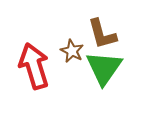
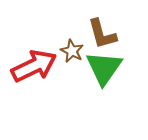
red arrow: rotated 81 degrees clockwise
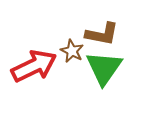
brown L-shape: rotated 64 degrees counterclockwise
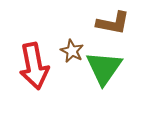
brown L-shape: moved 11 px right, 11 px up
red arrow: rotated 105 degrees clockwise
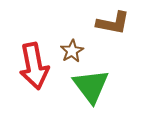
brown star: rotated 15 degrees clockwise
green triangle: moved 13 px left, 18 px down; rotated 12 degrees counterclockwise
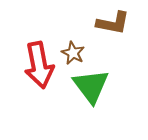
brown star: moved 1 px right, 2 px down; rotated 15 degrees counterclockwise
red arrow: moved 5 px right, 1 px up
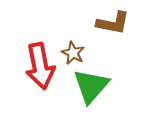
red arrow: moved 1 px right, 1 px down
green triangle: rotated 18 degrees clockwise
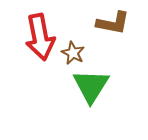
red arrow: moved 29 px up
green triangle: rotated 9 degrees counterclockwise
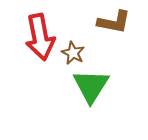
brown L-shape: moved 1 px right, 1 px up
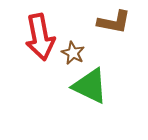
green triangle: moved 1 px left; rotated 36 degrees counterclockwise
